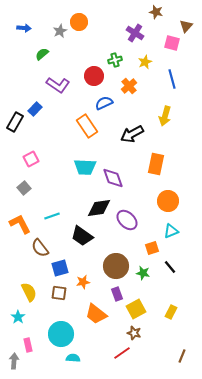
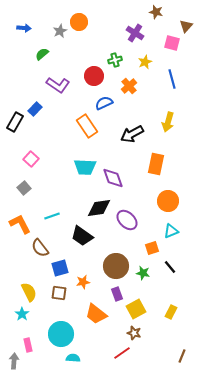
yellow arrow at (165, 116): moved 3 px right, 6 px down
pink square at (31, 159): rotated 21 degrees counterclockwise
cyan star at (18, 317): moved 4 px right, 3 px up
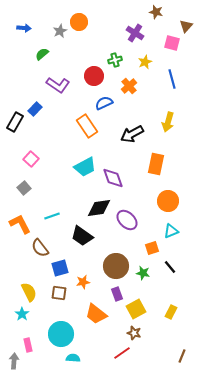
cyan trapezoid at (85, 167): rotated 30 degrees counterclockwise
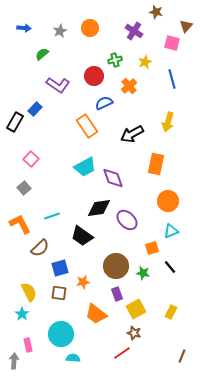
orange circle at (79, 22): moved 11 px right, 6 px down
purple cross at (135, 33): moved 1 px left, 2 px up
brown semicircle at (40, 248): rotated 96 degrees counterclockwise
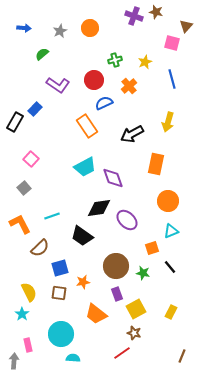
purple cross at (134, 31): moved 15 px up; rotated 12 degrees counterclockwise
red circle at (94, 76): moved 4 px down
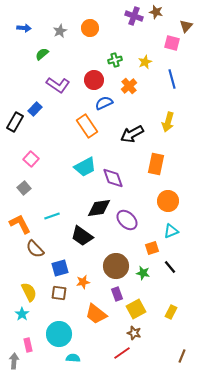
brown semicircle at (40, 248): moved 5 px left, 1 px down; rotated 90 degrees clockwise
cyan circle at (61, 334): moved 2 px left
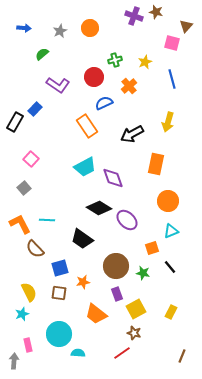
red circle at (94, 80): moved 3 px up
black diamond at (99, 208): rotated 40 degrees clockwise
cyan line at (52, 216): moved 5 px left, 4 px down; rotated 21 degrees clockwise
black trapezoid at (82, 236): moved 3 px down
cyan star at (22, 314): rotated 16 degrees clockwise
cyan semicircle at (73, 358): moved 5 px right, 5 px up
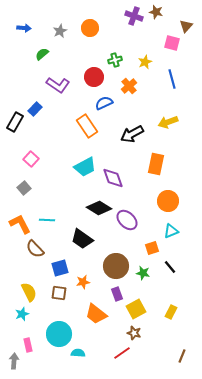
yellow arrow at (168, 122): rotated 54 degrees clockwise
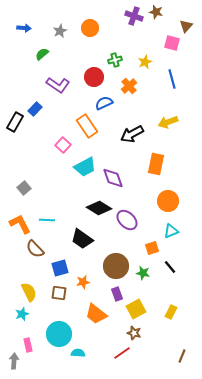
pink square at (31, 159): moved 32 px right, 14 px up
